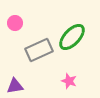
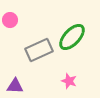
pink circle: moved 5 px left, 3 px up
purple triangle: rotated 12 degrees clockwise
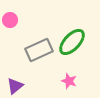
green ellipse: moved 5 px down
purple triangle: rotated 42 degrees counterclockwise
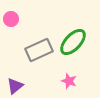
pink circle: moved 1 px right, 1 px up
green ellipse: moved 1 px right
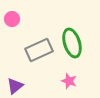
pink circle: moved 1 px right
green ellipse: moved 1 px left, 1 px down; rotated 60 degrees counterclockwise
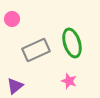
gray rectangle: moved 3 px left
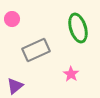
green ellipse: moved 6 px right, 15 px up
pink star: moved 2 px right, 7 px up; rotated 14 degrees clockwise
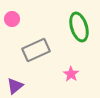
green ellipse: moved 1 px right, 1 px up
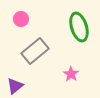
pink circle: moved 9 px right
gray rectangle: moved 1 px left, 1 px down; rotated 16 degrees counterclockwise
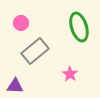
pink circle: moved 4 px down
pink star: moved 1 px left
purple triangle: rotated 42 degrees clockwise
